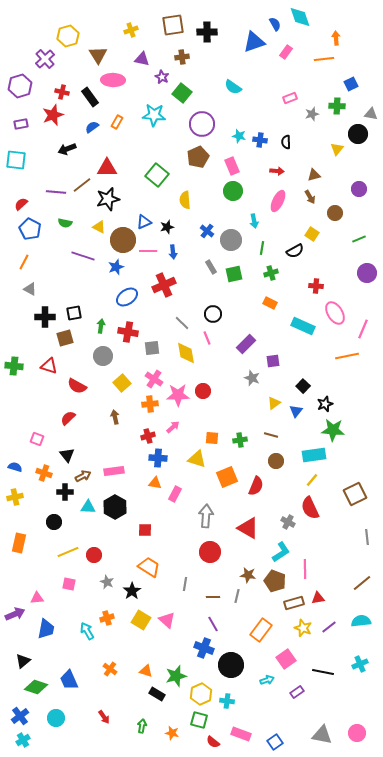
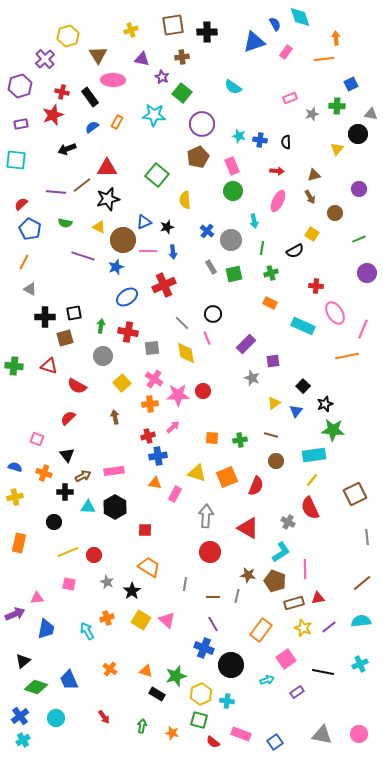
blue cross at (158, 458): moved 2 px up; rotated 12 degrees counterclockwise
yellow triangle at (197, 459): moved 14 px down
pink circle at (357, 733): moved 2 px right, 1 px down
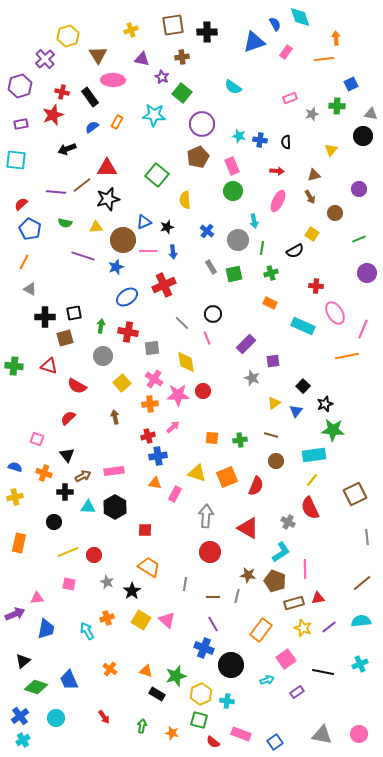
black circle at (358, 134): moved 5 px right, 2 px down
yellow triangle at (337, 149): moved 6 px left, 1 px down
yellow triangle at (99, 227): moved 3 px left; rotated 32 degrees counterclockwise
gray circle at (231, 240): moved 7 px right
yellow diamond at (186, 353): moved 9 px down
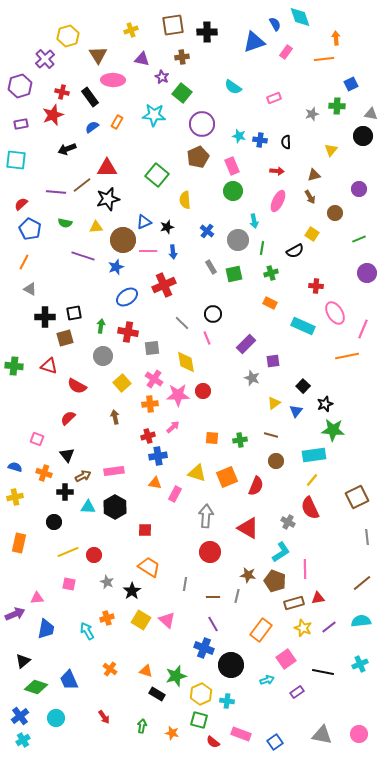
pink rectangle at (290, 98): moved 16 px left
brown square at (355, 494): moved 2 px right, 3 px down
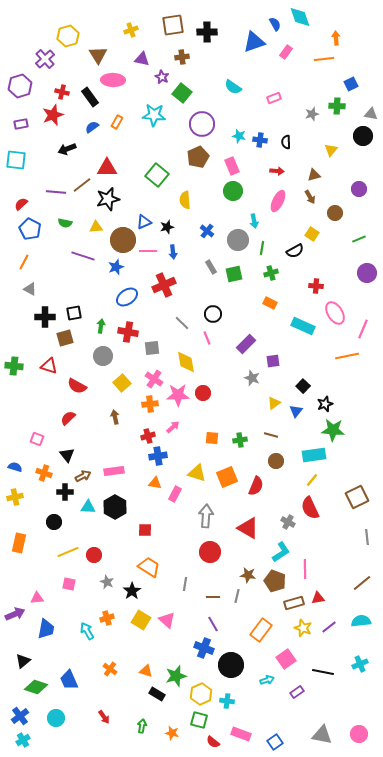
red circle at (203, 391): moved 2 px down
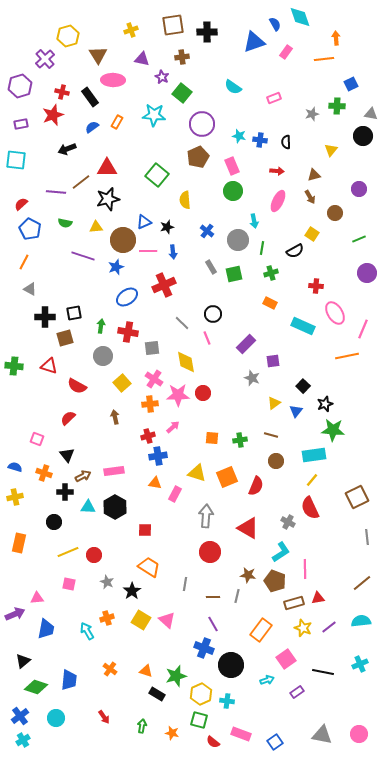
brown line at (82, 185): moved 1 px left, 3 px up
blue trapezoid at (69, 680): rotated 150 degrees counterclockwise
